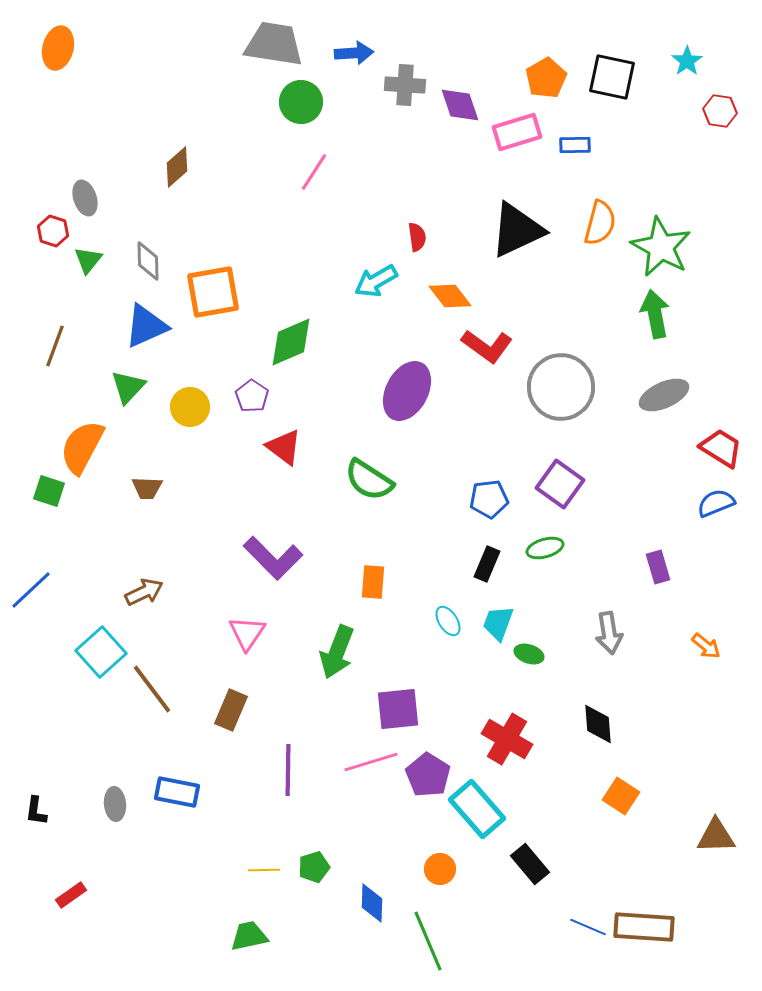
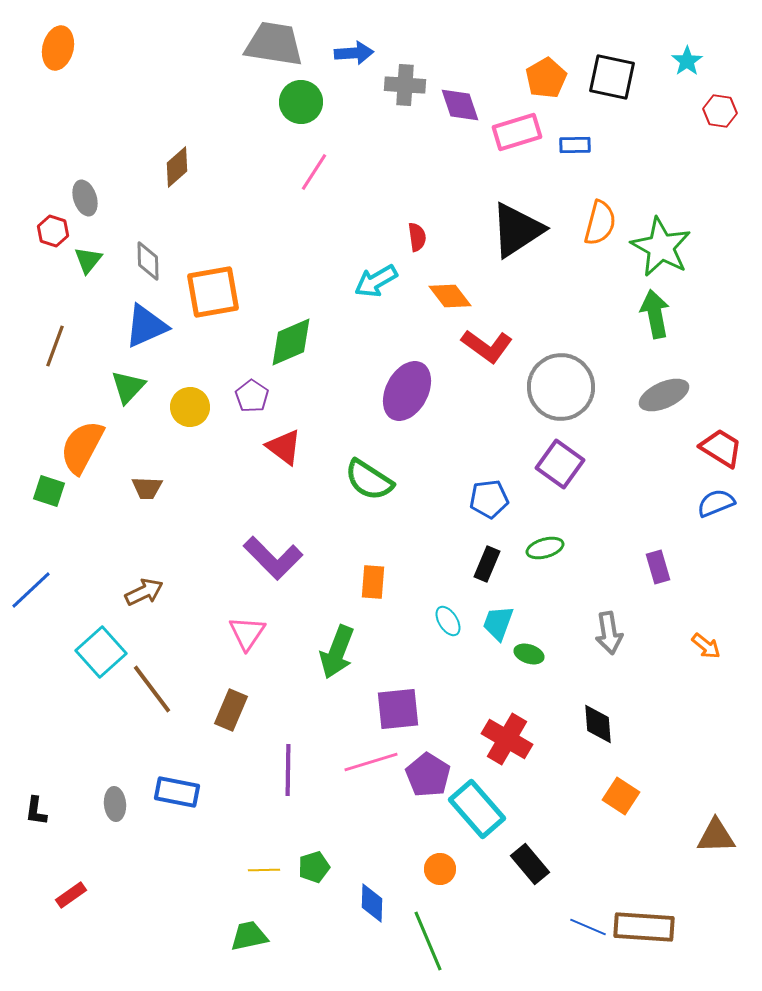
black triangle at (517, 230): rotated 8 degrees counterclockwise
purple square at (560, 484): moved 20 px up
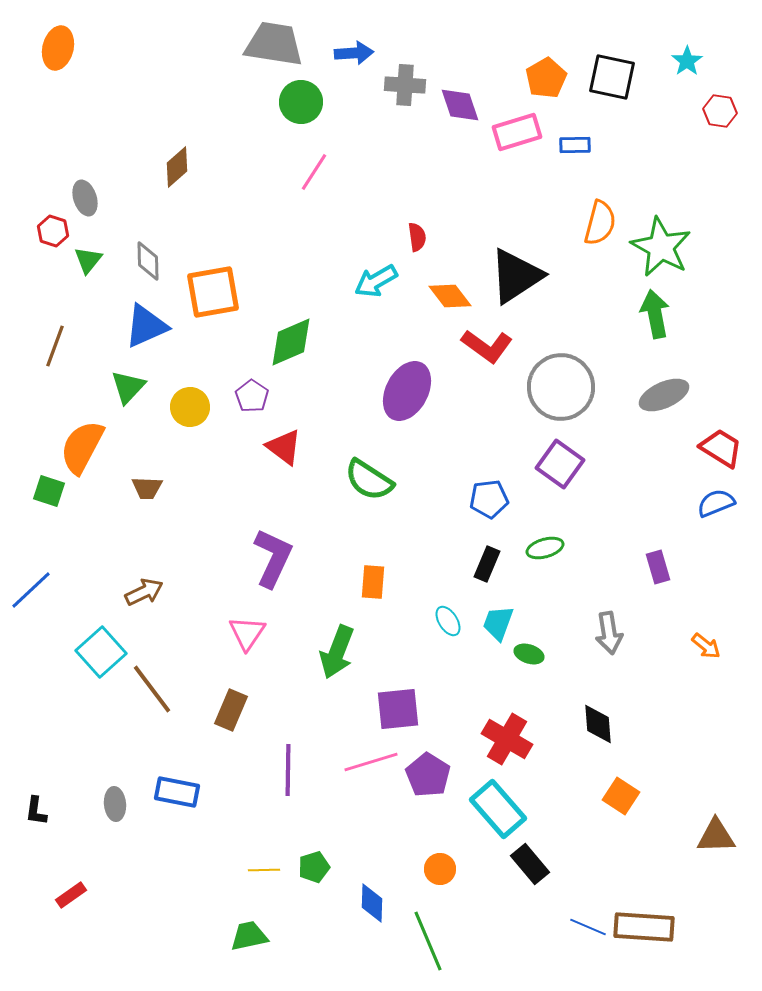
black triangle at (517, 230): moved 1 px left, 46 px down
purple L-shape at (273, 558): rotated 110 degrees counterclockwise
cyan rectangle at (477, 809): moved 21 px right
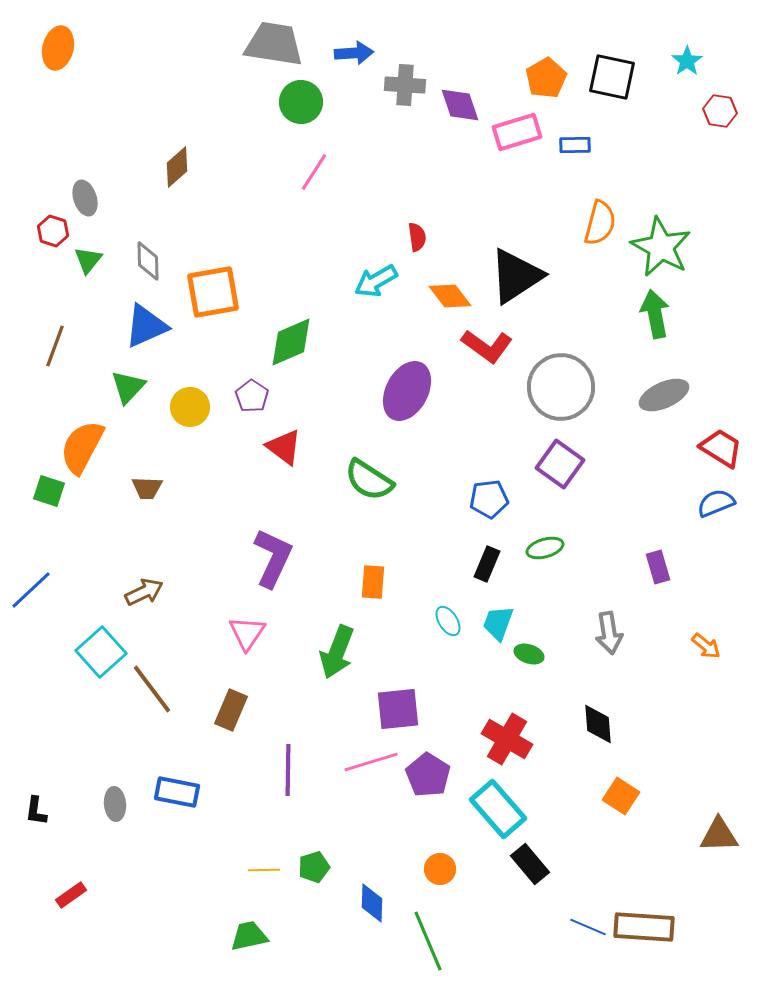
brown triangle at (716, 836): moved 3 px right, 1 px up
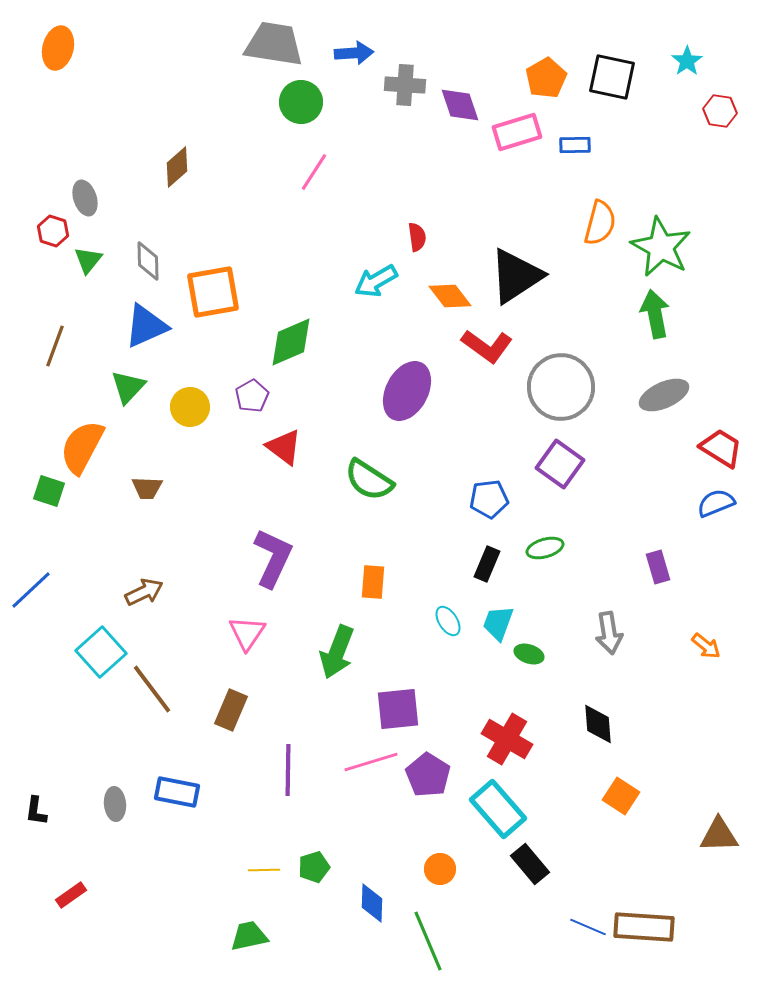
purple pentagon at (252, 396): rotated 8 degrees clockwise
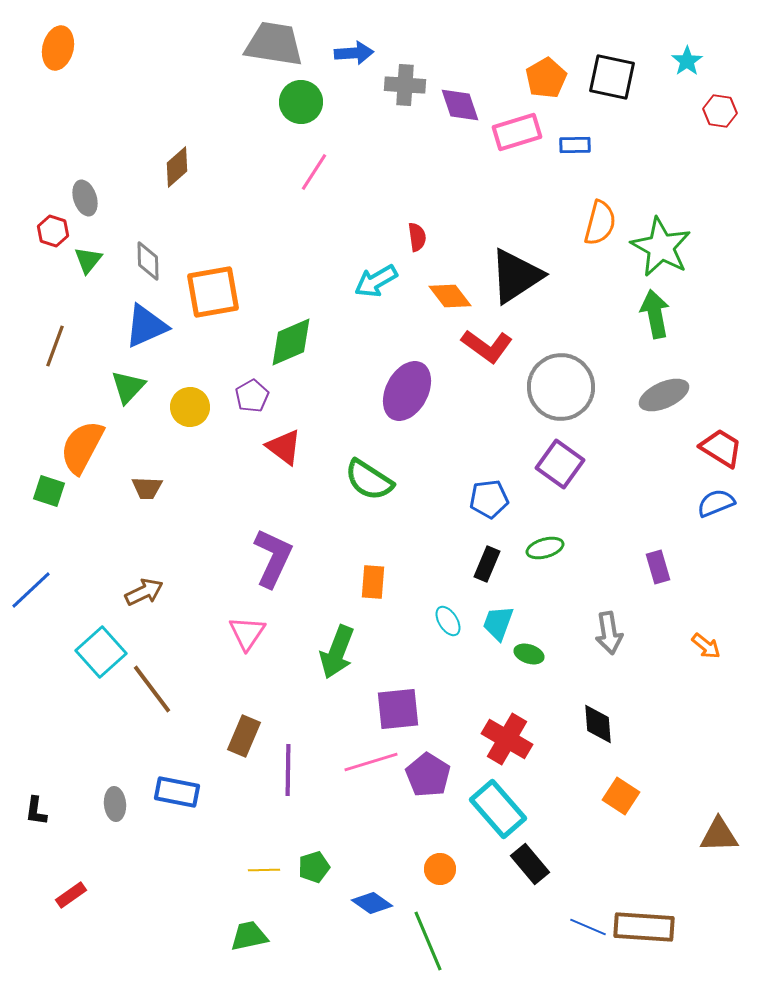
brown rectangle at (231, 710): moved 13 px right, 26 px down
blue diamond at (372, 903): rotated 57 degrees counterclockwise
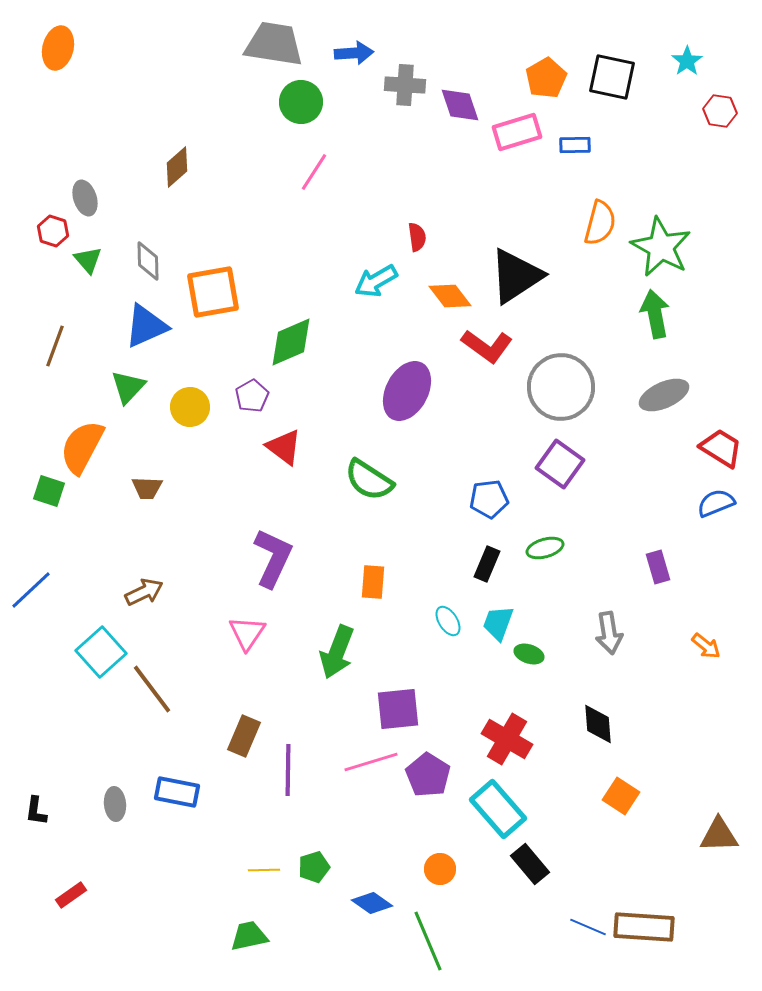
green triangle at (88, 260): rotated 20 degrees counterclockwise
